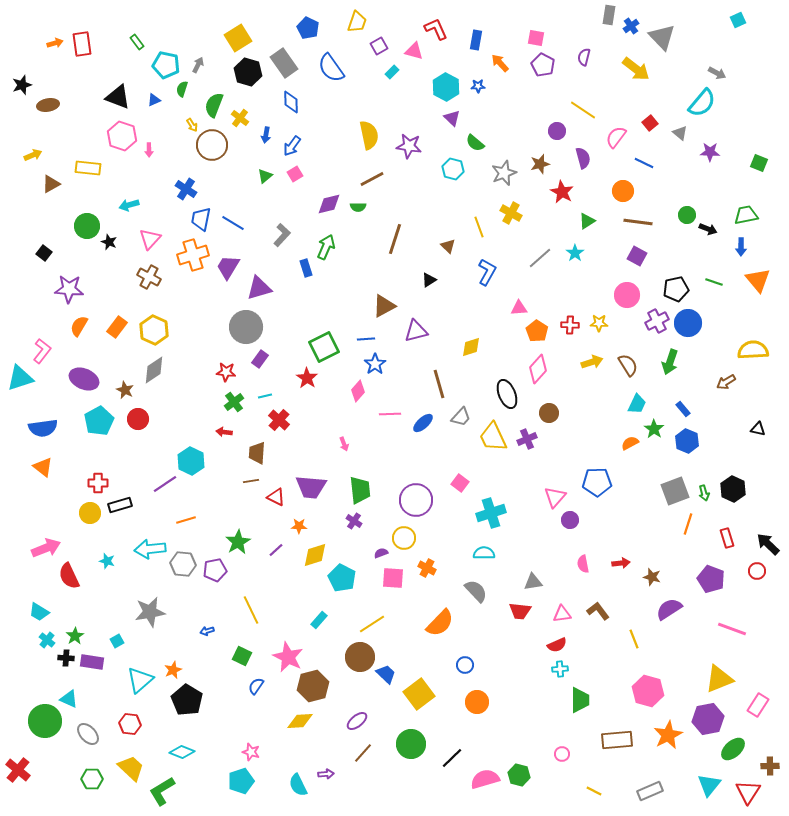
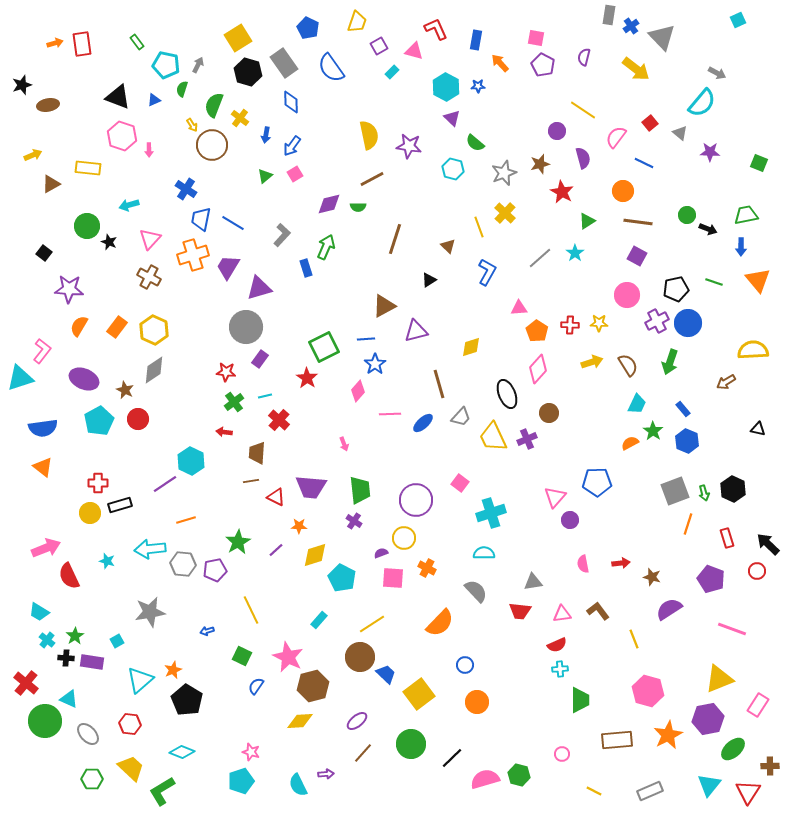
yellow cross at (511, 213): moved 6 px left; rotated 15 degrees clockwise
green star at (654, 429): moved 1 px left, 2 px down
red cross at (18, 770): moved 8 px right, 87 px up
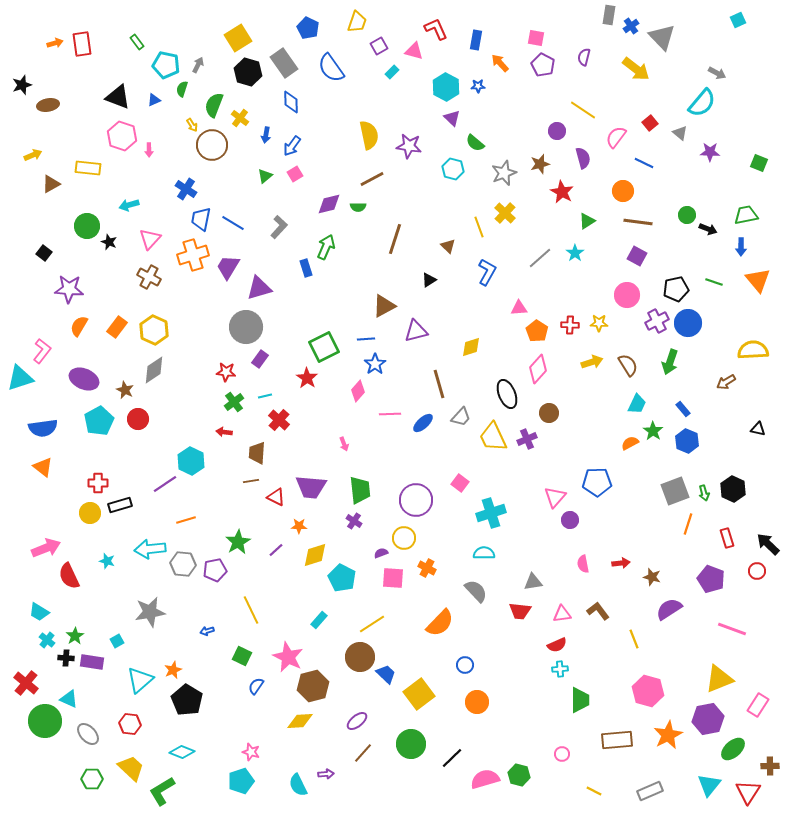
gray L-shape at (282, 235): moved 3 px left, 8 px up
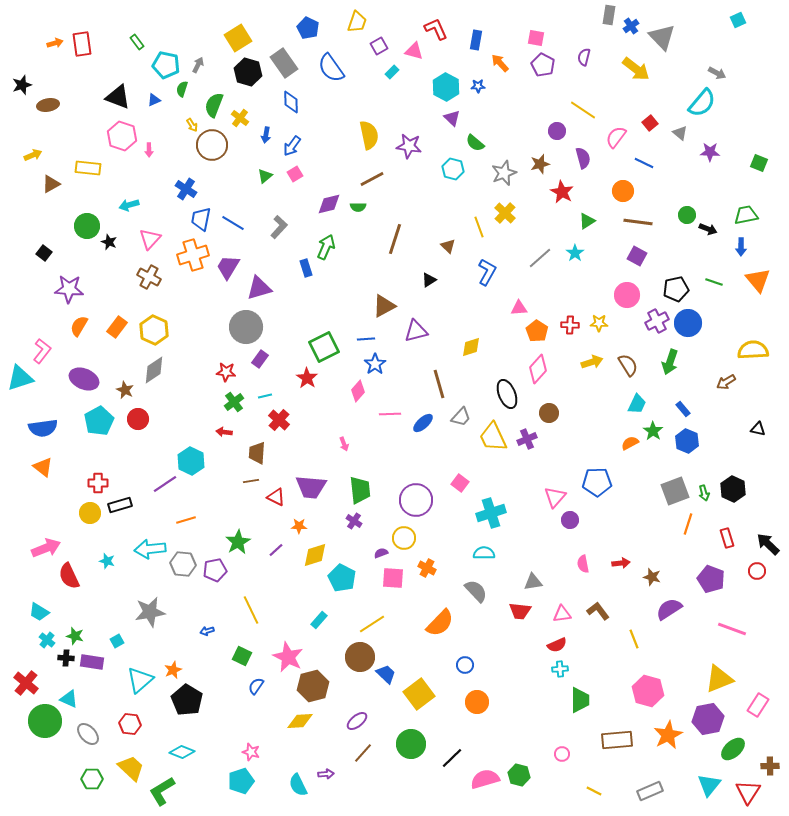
green star at (75, 636): rotated 24 degrees counterclockwise
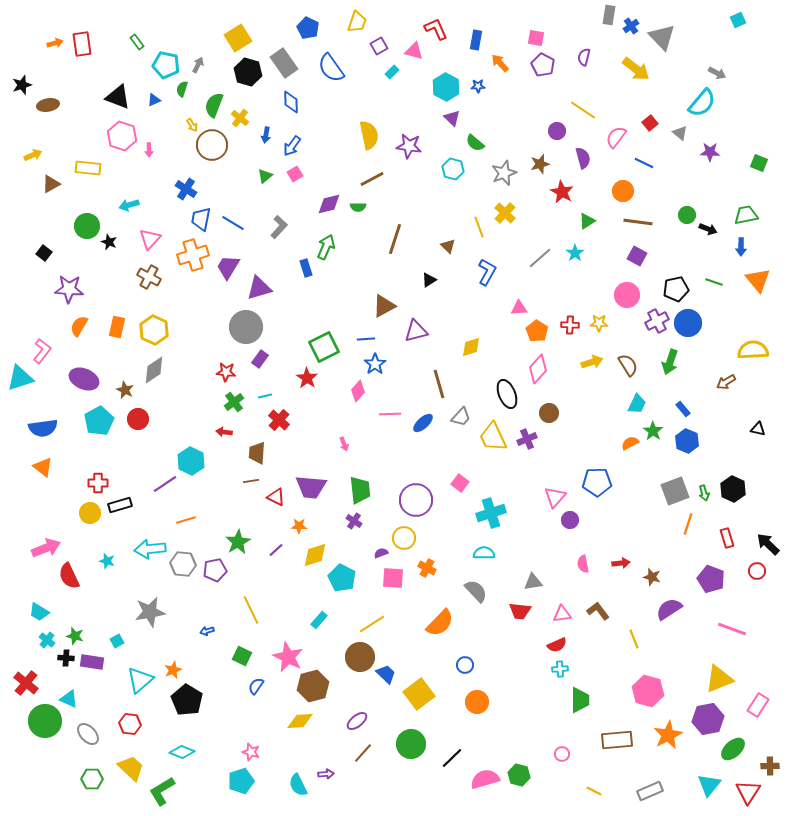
orange rectangle at (117, 327): rotated 25 degrees counterclockwise
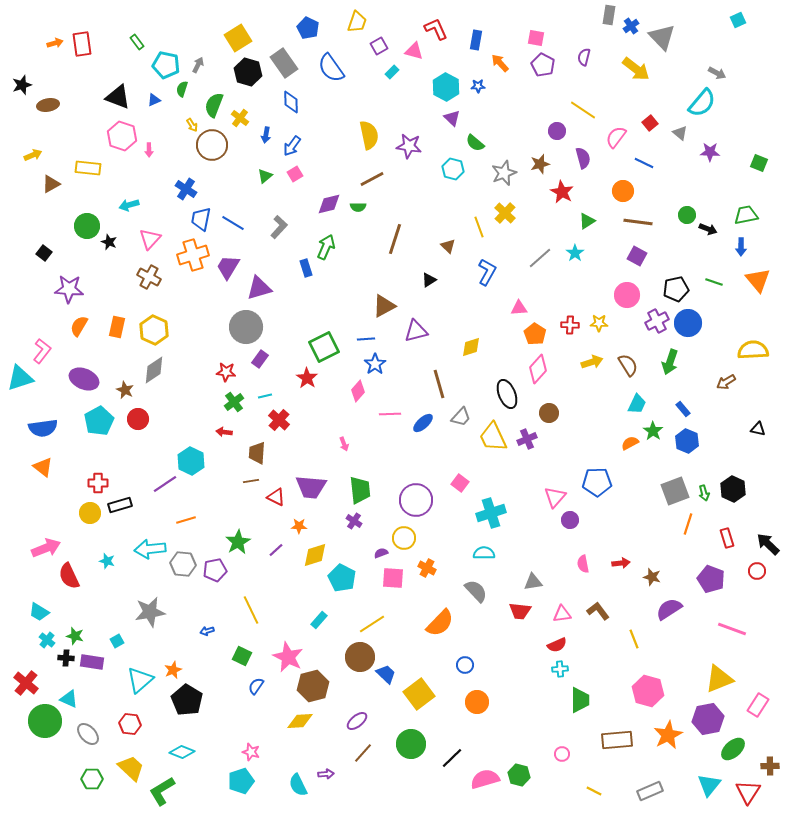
orange pentagon at (537, 331): moved 2 px left, 3 px down
